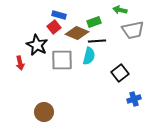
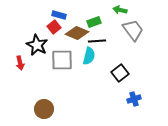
gray trapezoid: rotated 115 degrees counterclockwise
brown circle: moved 3 px up
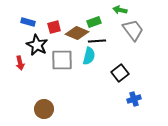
blue rectangle: moved 31 px left, 7 px down
red square: rotated 24 degrees clockwise
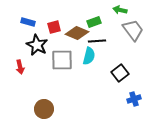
red arrow: moved 4 px down
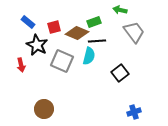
blue rectangle: rotated 24 degrees clockwise
gray trapezoid: moved 1 px right, 2 px down
gray square: moved 1 px down; rotated 25 degrees clockwise
red arrow: moved 1 px right, 2 px up
blue cross: moved 13 px down
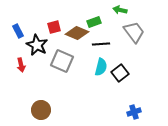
blue rectangle: moved 10 px left, 9 px down; rotated 24 degrees clockwise
black line: moved 4 px right, 3 px down
cyan semicircle: moved 12 px right, 11 px down
brown circle: moved 3 px left, 1 px down
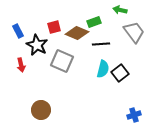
cyan semicircle: moved 2 px right, 2 px down
blue cross: moved 3 px down
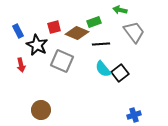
cyan semicircle: rotated 126 degrees clockwise
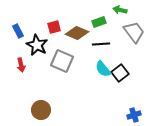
green rectangle: moved 5 px right
